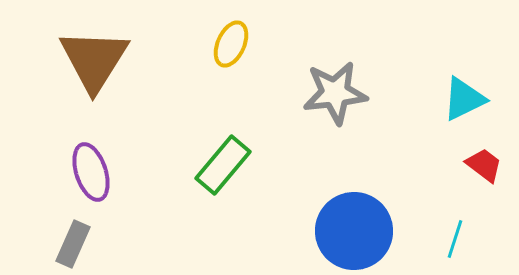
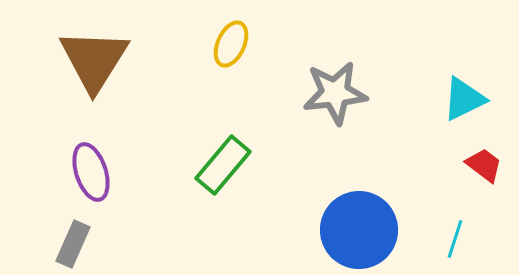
blue circle: moved 5 px right, 1 px up
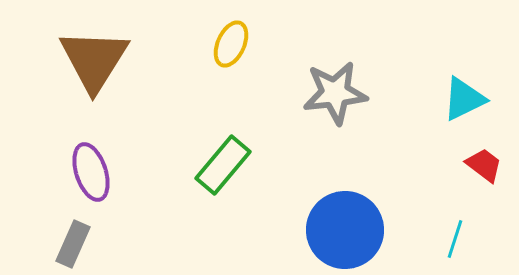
blue circle: moved 14 px left
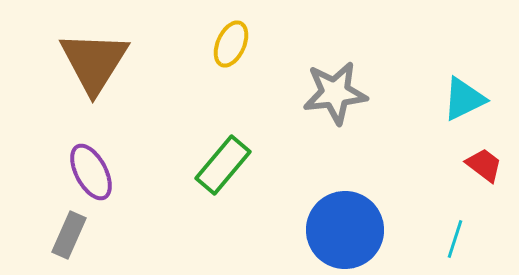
brown triangle: moved 2 px down
purple ellipse: rotated 10 degrees counterclockwise
gray rectangle: moved 4 px left, 9 px up
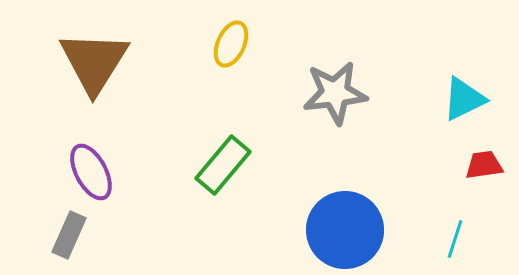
red trapezoid: rotated 45 degrees counterclockwise
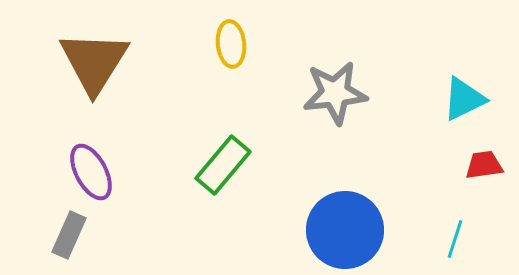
yellow ellipse: rotated 30 degrees counterclockwise
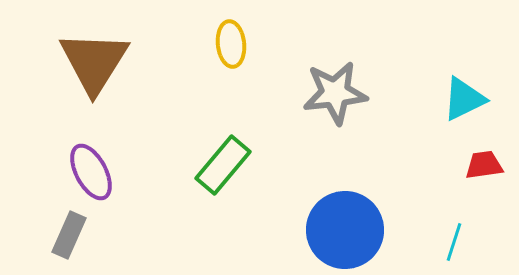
cyan line: moved 1 px left, 3 px down
